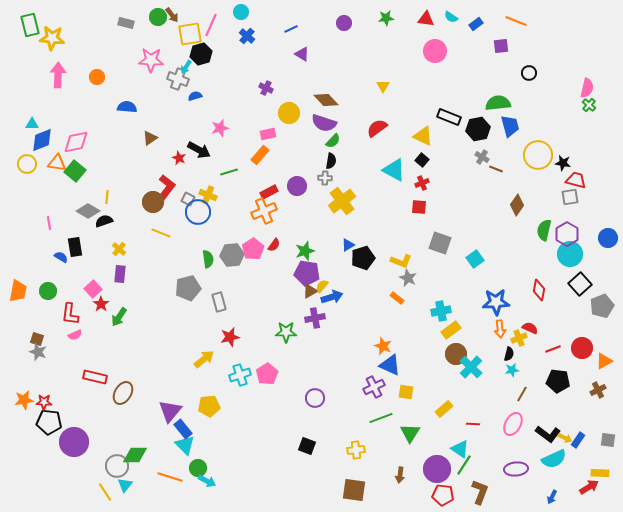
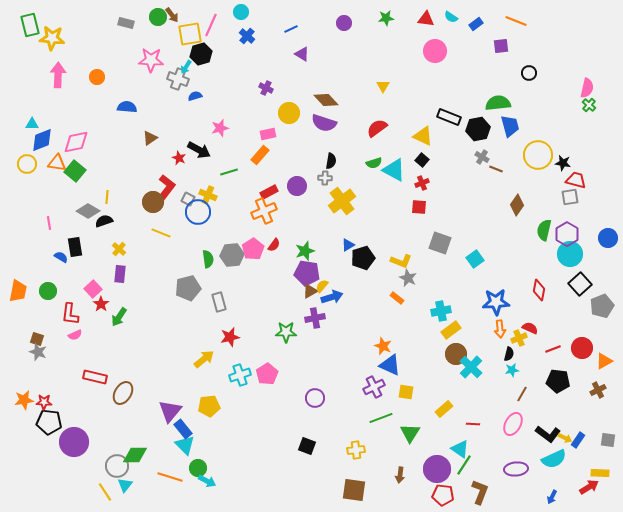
green semicircle at (333, 141): moved 41 px right, 22 px down; rotated 28 degrees clockwise
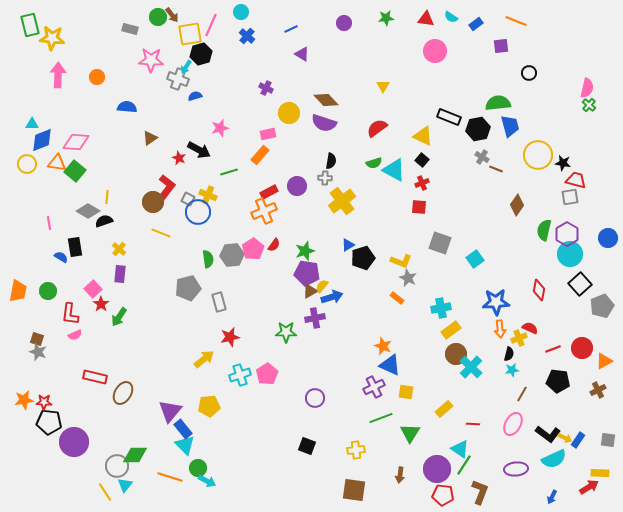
gray rectangle at (126, 23): moved 4 px right, 6 px down
pink diamond at (76, 142): rotated 16 degrees clockwise
cyan cross at (441, 311): moved 3 px up
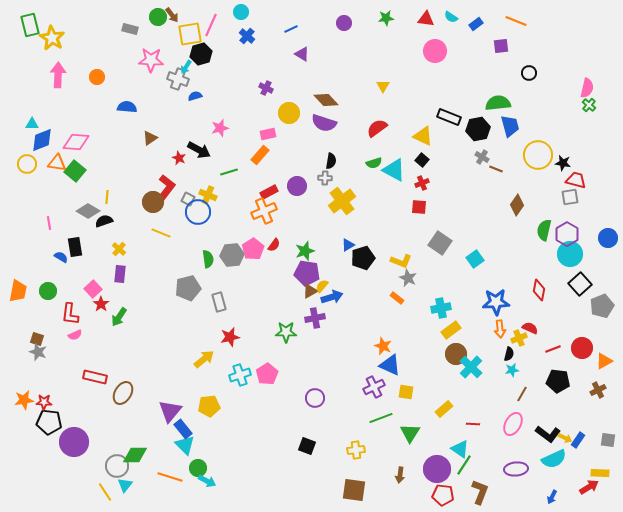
yellow star at (52, 38): rotated 25 degrees clockwise
gray square at (440, 243): rotated 15 degrees clockwise
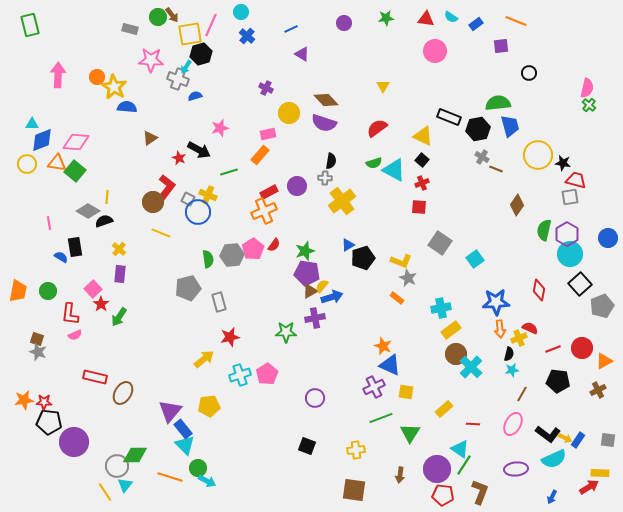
yellow star at (52, 38): moved 62 px right, 49 px down
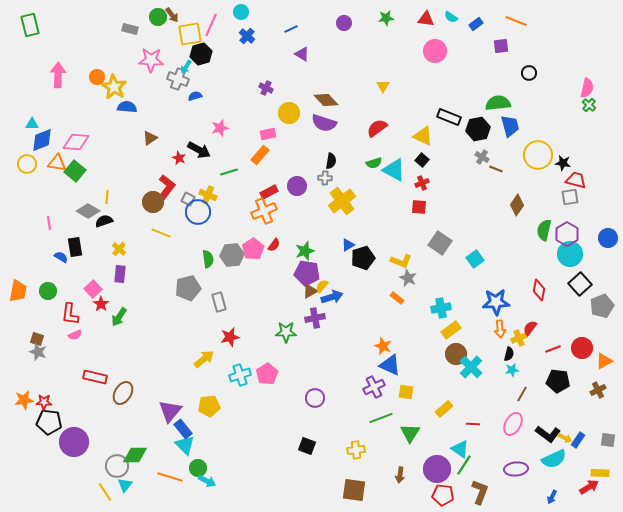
red semicircle at (530, 328): rotated 77 degrees counterclockwise
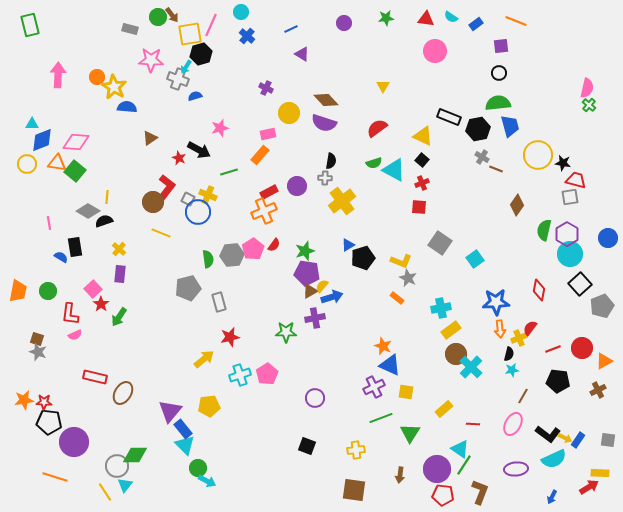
black circle at (529, 73): moved 30 px left
brown line at (522, 394): moved 1 px right, 2 px down
orange line at (170, 477): moved 115 px left
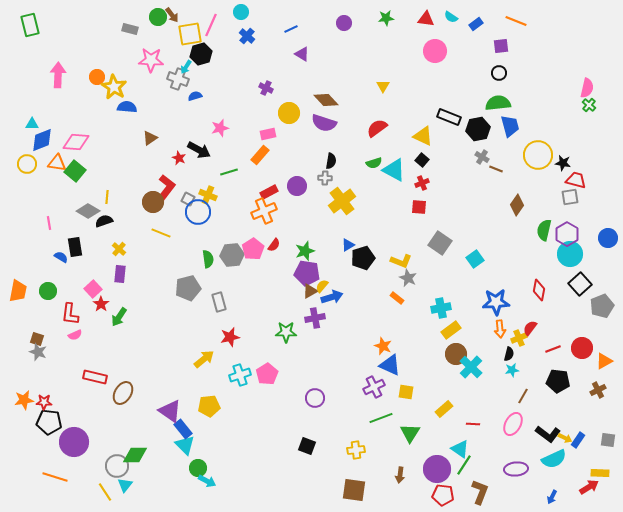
purple triangle at (170, 411): rotated 35 degrees counterclockwise
